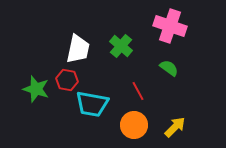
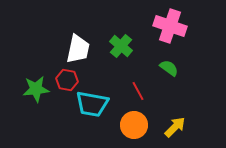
green star: rotated 24 degrees counterclockwise
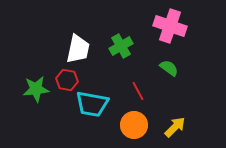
green cross: rotated 20 degrees clockwise
